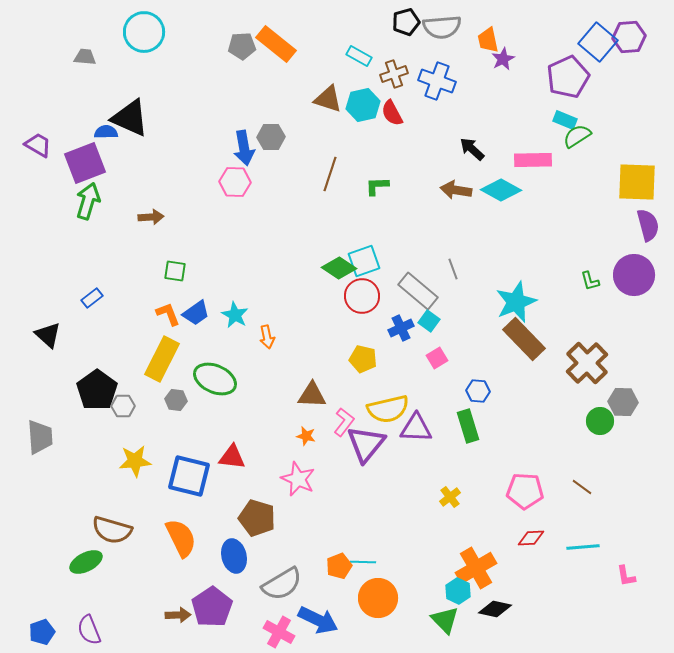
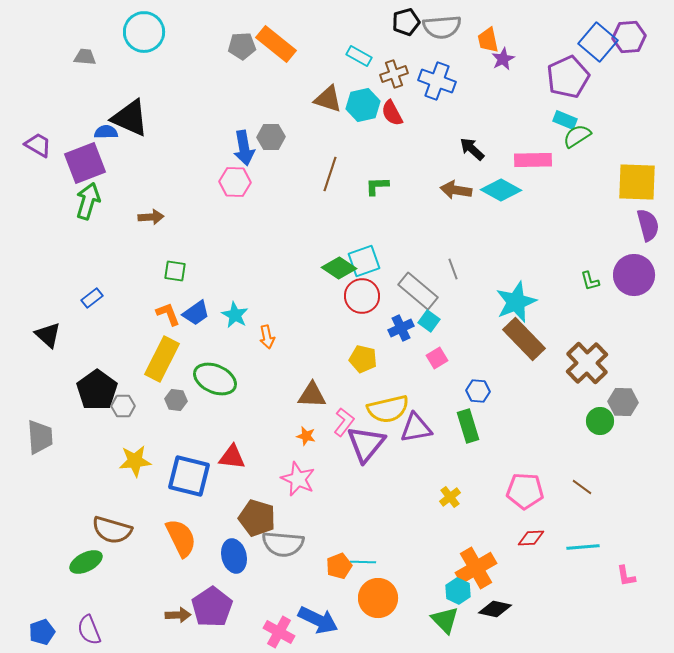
purple triangle at (416, 428): rotated 12 degrees counterclockwise
gray semicircle at (282, 584): moved 1 px right, 40 px up; rotated 36 degrees clockwise
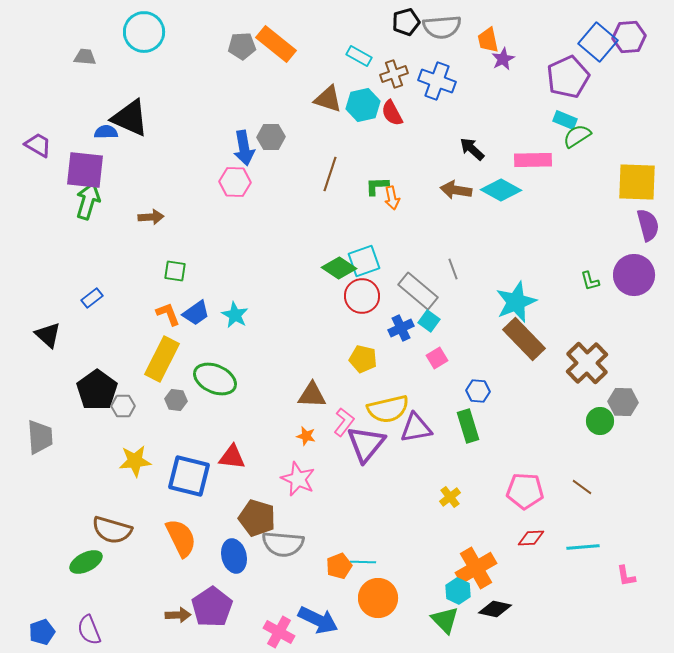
purple square at (85, 163): moved 7 px down; rotated 27 degrees clockwise
orange arrow at (267, 337): moved 125 px right, 139 px up
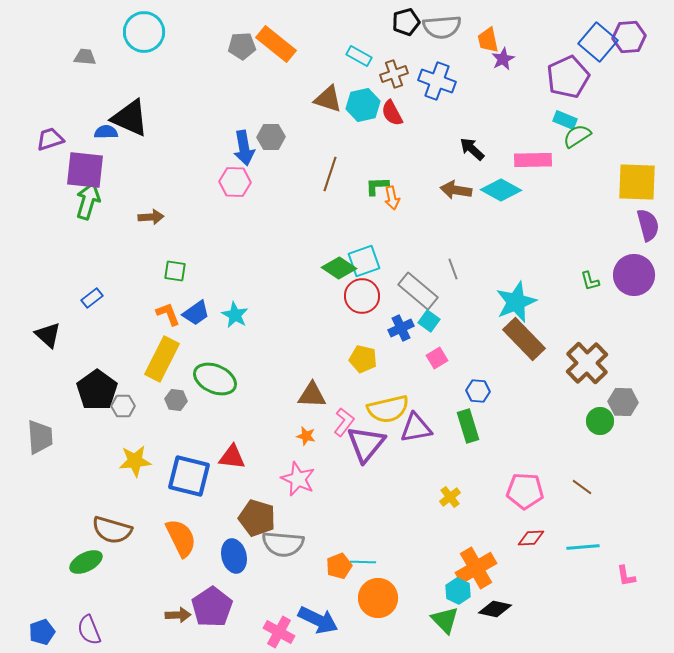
purple trapezoid at (38, 145): moved 12 px right, 6 px up; rotated 48 degrees counterclockwise
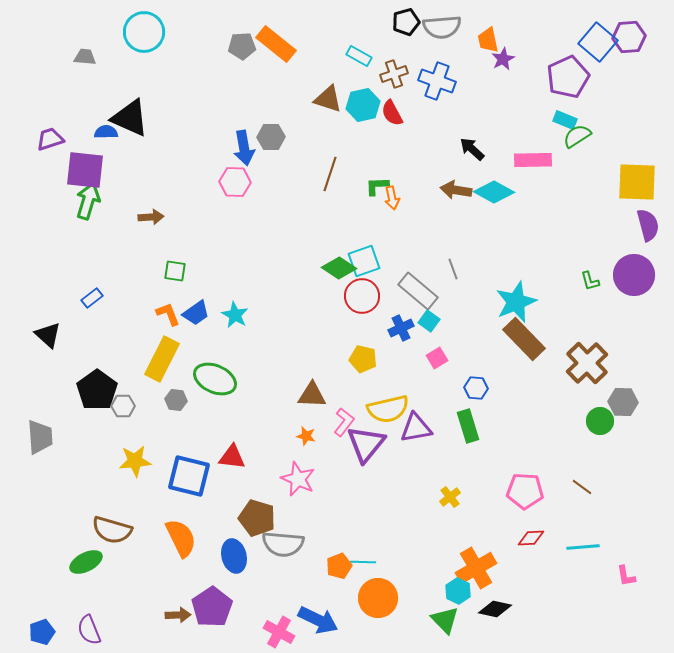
cyan diamond at (501, 190): moved 7 px left, 2 px down
blue hexagon at (478, 391): moved 2 px left, 3 px up
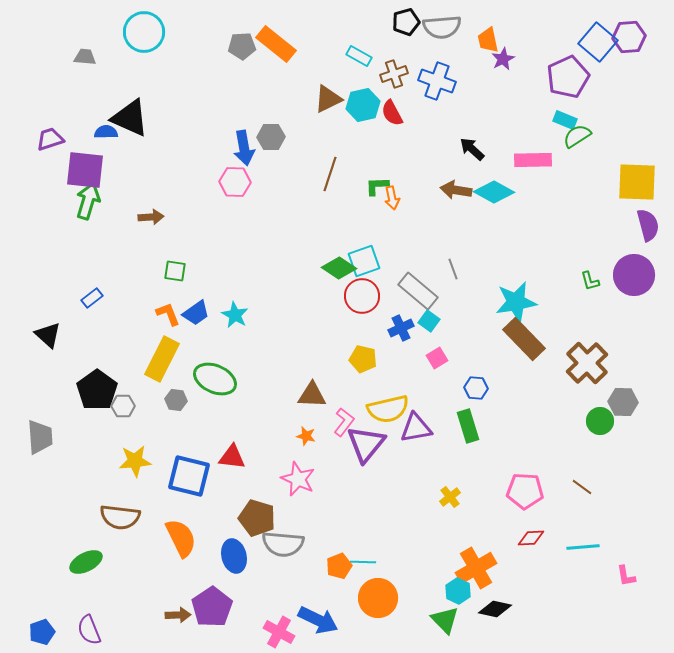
brown triangle at (328, 99): rotated 44 degrees counterclockwise
cyan star at (516, 302): rotated 12 degrees clockwise
brown semicircle at (112, 530): moved 8 px right, 13 px up; rotated 9 degrees counterclockwise
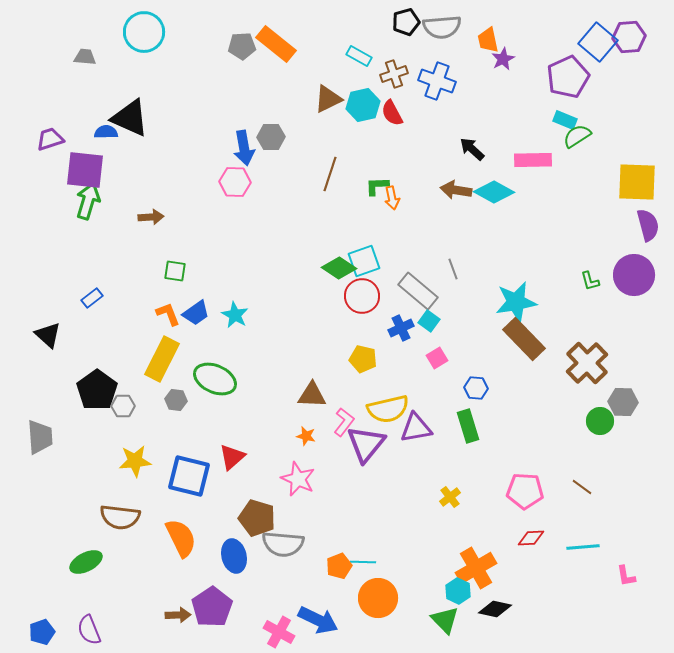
red triangle at (232, 457): rotated 48 degrees counterclockwise
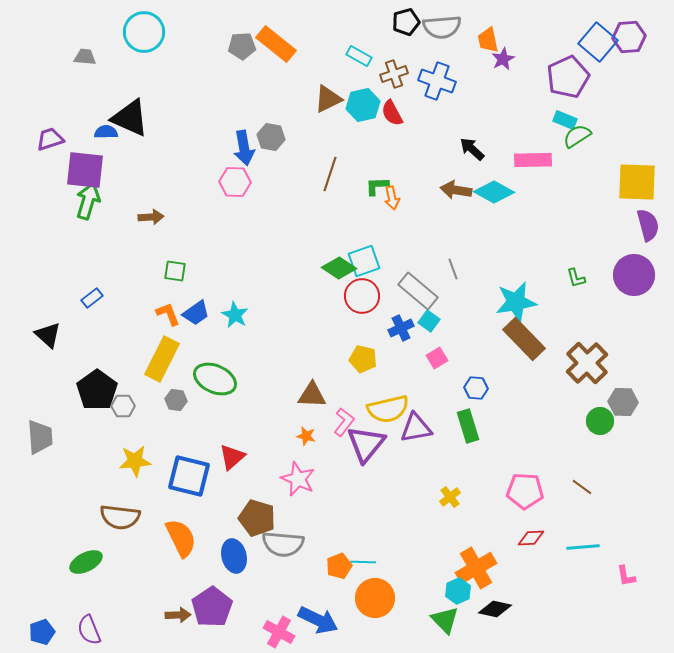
gray hexagon at (271, 137): rotated 12 degrees clockwise
green L-shape at (590, 281): moved 14 px left, 3 px up
cyan hexagon at (458, 591): rotated 10 degrees clockwise
orange circle at (378, 598): moved 3 px left
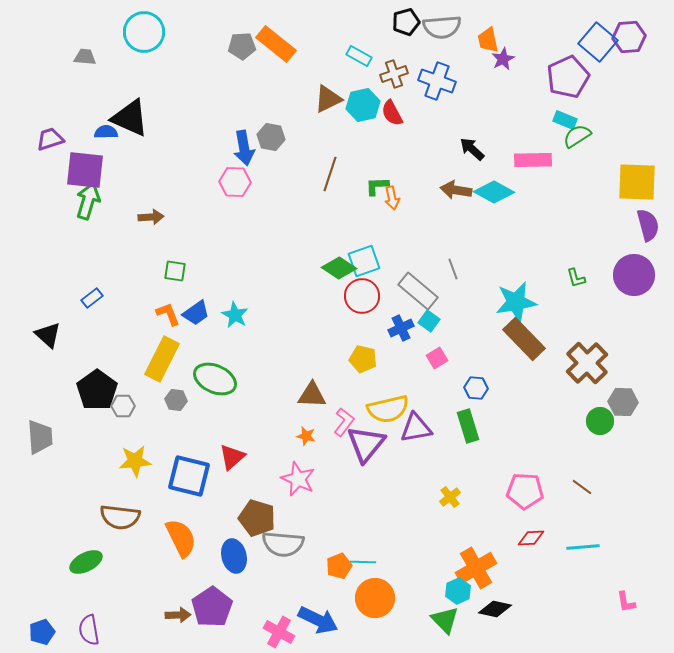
pink L-shape at (626, 576): moved 26 px down
purple semicircle at (89, 630): rotated 12 degrees clockwise
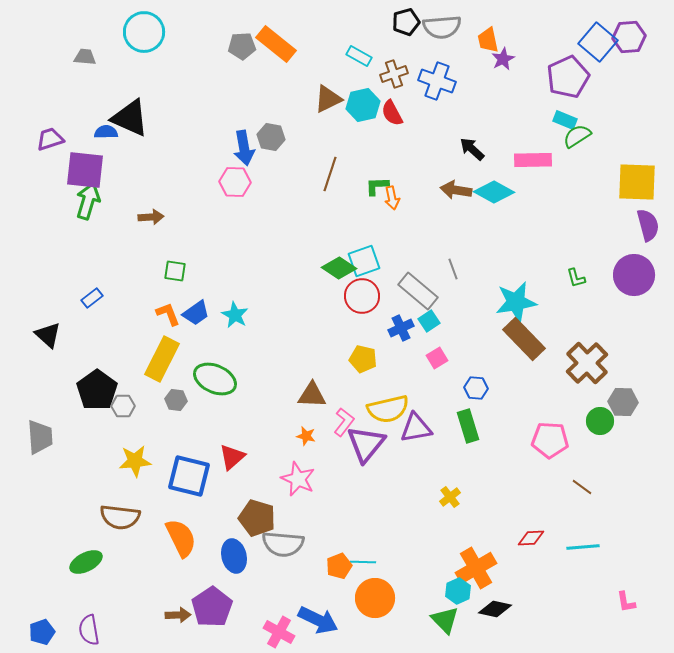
cyan square at (429, 321): rotated 20 degrees clockwise
pink pentagon at (525, 491): moved 25 px right, 51 px up
